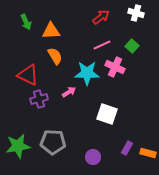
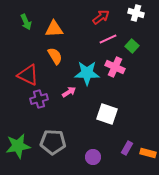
orange triangle: moved 3 px right, 2 px up
pink line: moved 6 px right, 6 px up
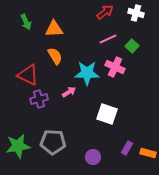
red arrow: moved 4 px right, 5 px up
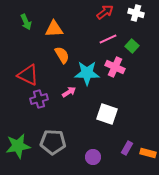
orange semicircle: moved 7 px right, 1 px up
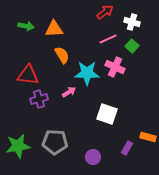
white cross: moved 4 px left, 9 px down
green arrow: moved 4 px down; rotated 56 degrees counterclockwise
red triangle: rotated 20 degrees counterclockwise
gray pentagon: moved 2 px right
orange rectangle: moved 16 px up
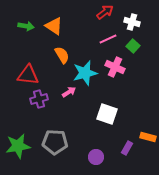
orange triangle: moved 3 px up; rotated 36 degrees clockwise
green square: moved 1 px right
cyan star: moved 2 px left; rotated 15 degrees counterclockwise
purple circle: moved 3 px right
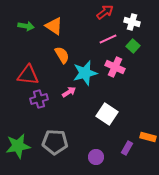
white square: rotated 15 degrees clockwise
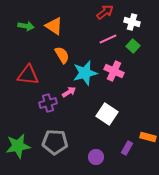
pink cross: moved 1 px left, 4 px down
purple cross: moved 9 px right, 4 px down
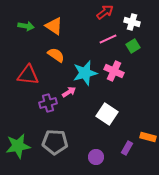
green square: rotated 16 degrees clockwise
orange semicircle: moved 6 px left; rotated 24 degrees counterclockwise
